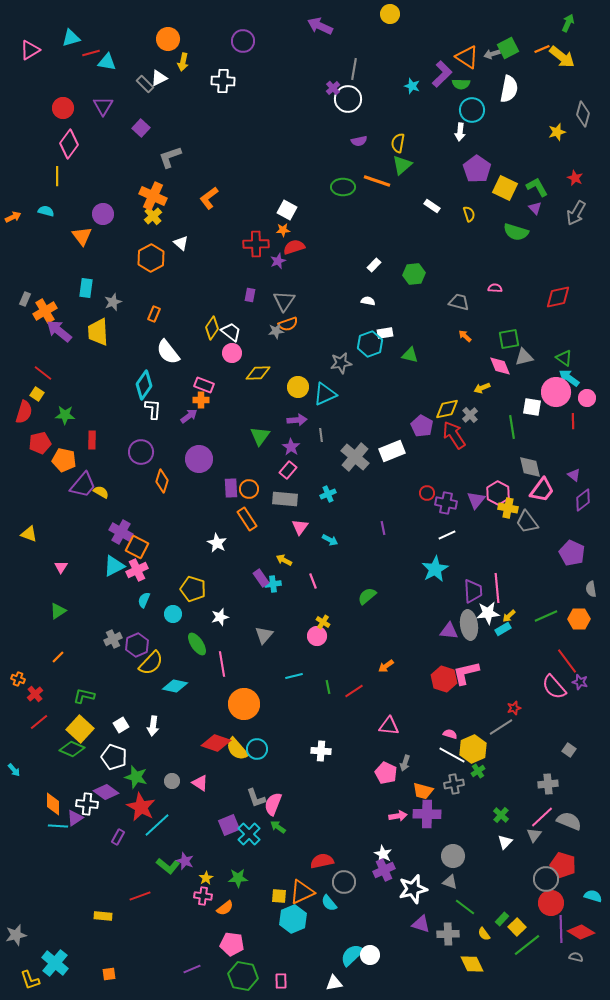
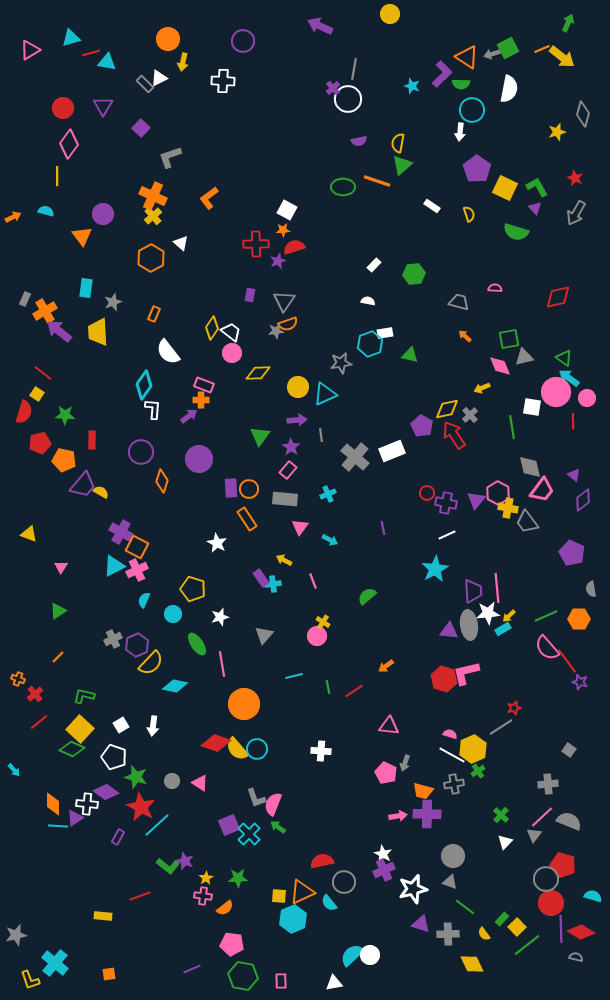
pink semicircle at (554, 687): moved 7 px left, 39 px up
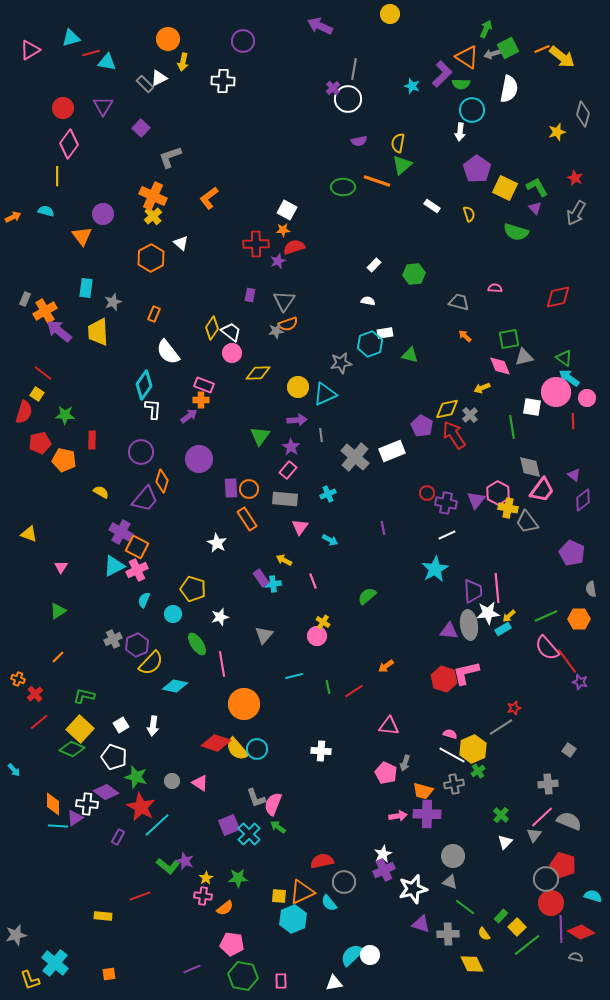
green arrow at (568, 23): moved 82 px left, 6 px down
purple trapezoid at (83, 485): moved 62 px right, 14 px down
white star at (383, 854): rotated 18 degrees clockwise
green rectangle at (502, 919): moved 1 px left, 3 px up
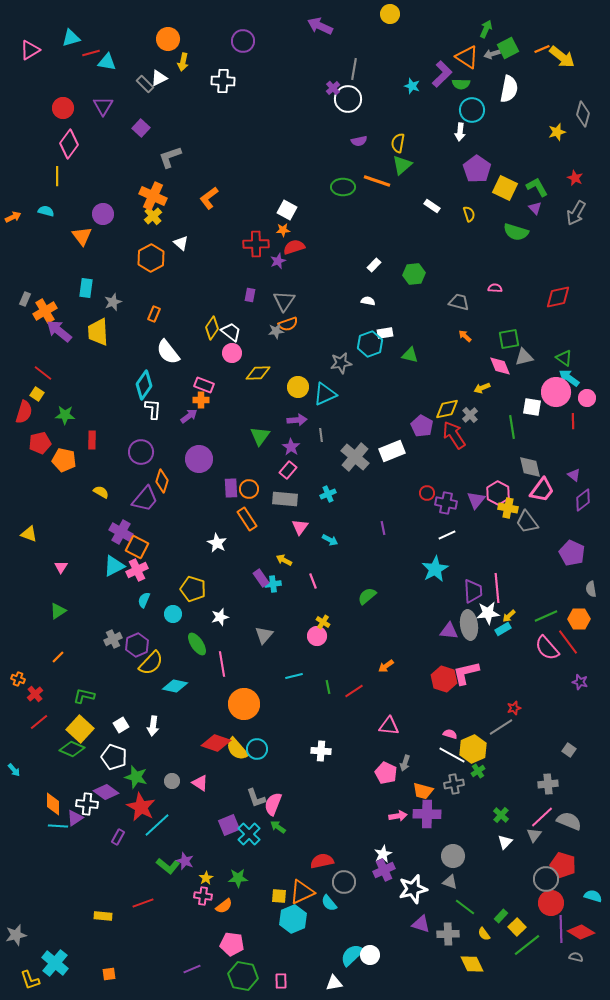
red line at (567, 661): moved 1 px right, 19 px up
red line at (140, 896): moved 3 px right, 7 px down
orange semicircle at (225, 908): moved 1 px left, 2 px up
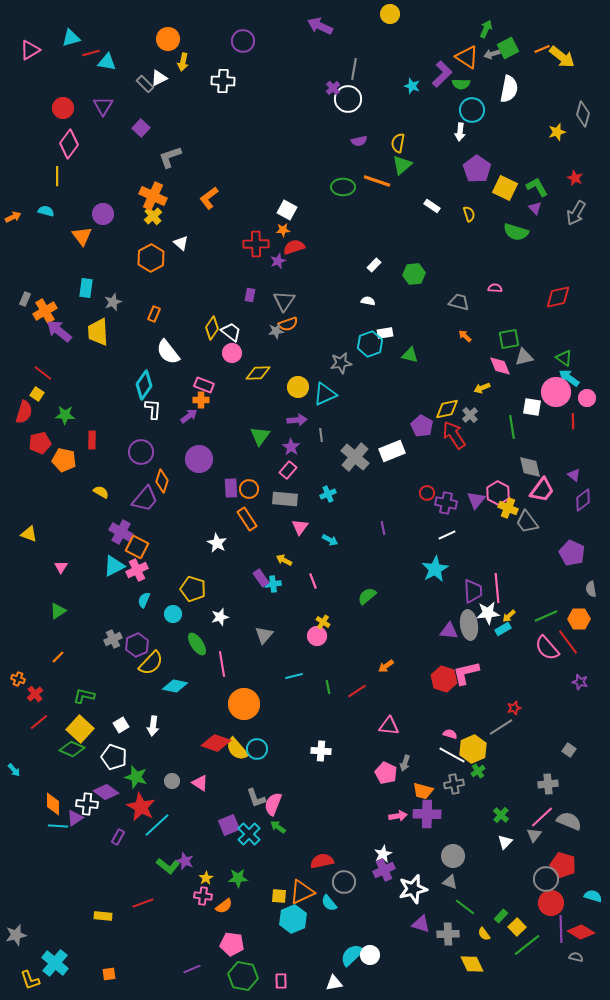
yellow cross at (508, 508): rotated 12 degrees clockwise
red line at (354, 691): moved 3 px right
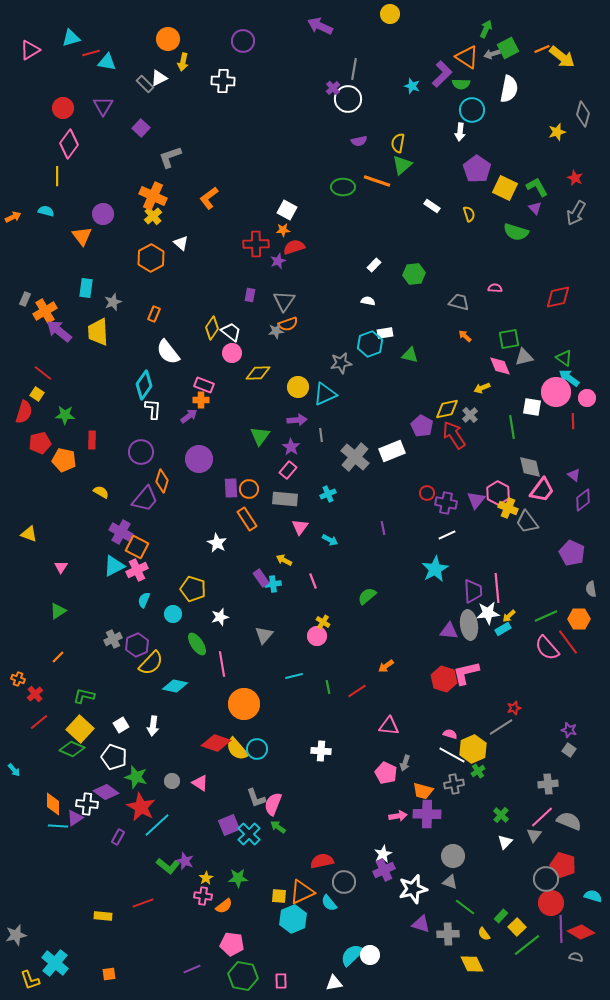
purple star at (580, 682): moved 11 px left, 48 px down
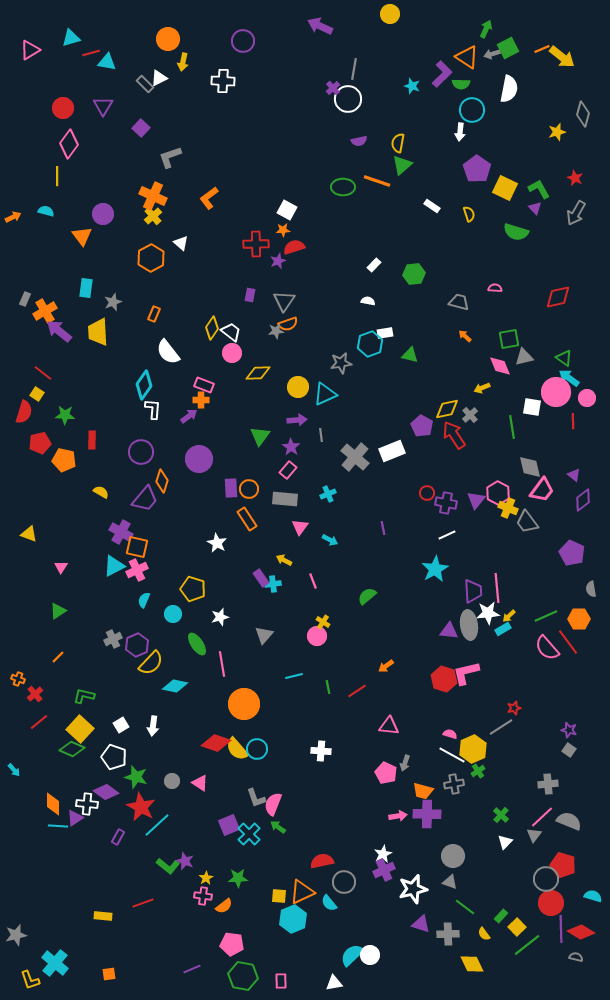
green L-shape at (537, 187): moved 2 px right, 2 px down
orange square at (137, 547): rotated 15 degrees counterclockwise
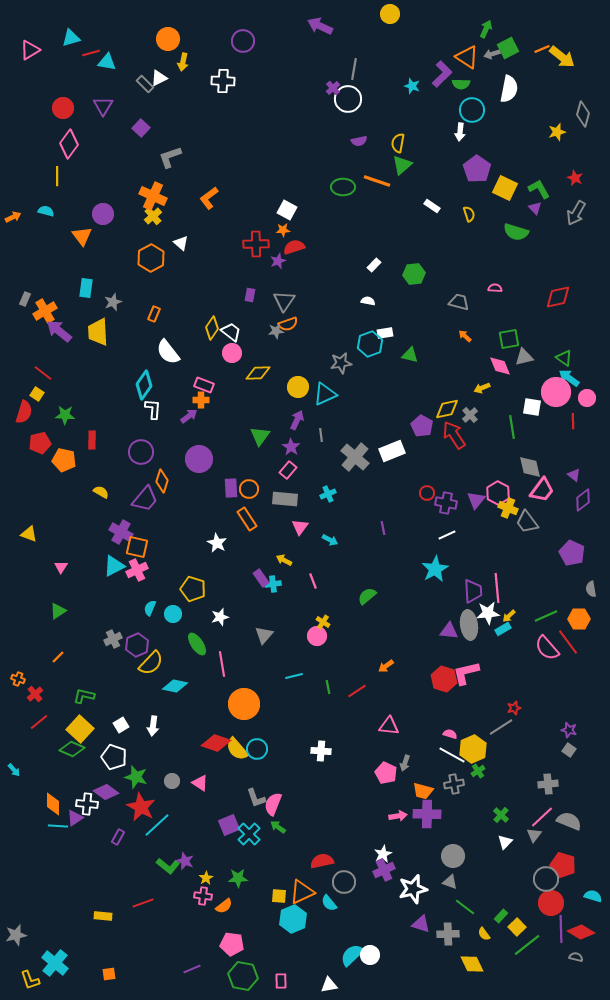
purple arrow at (297, 420): rotated 60 degrees counterclockwise
cyan semicircle at (144, 600): moved 6 px right, 8 px down
white triangle at (334, 983): moved 5 px left, 2 px down
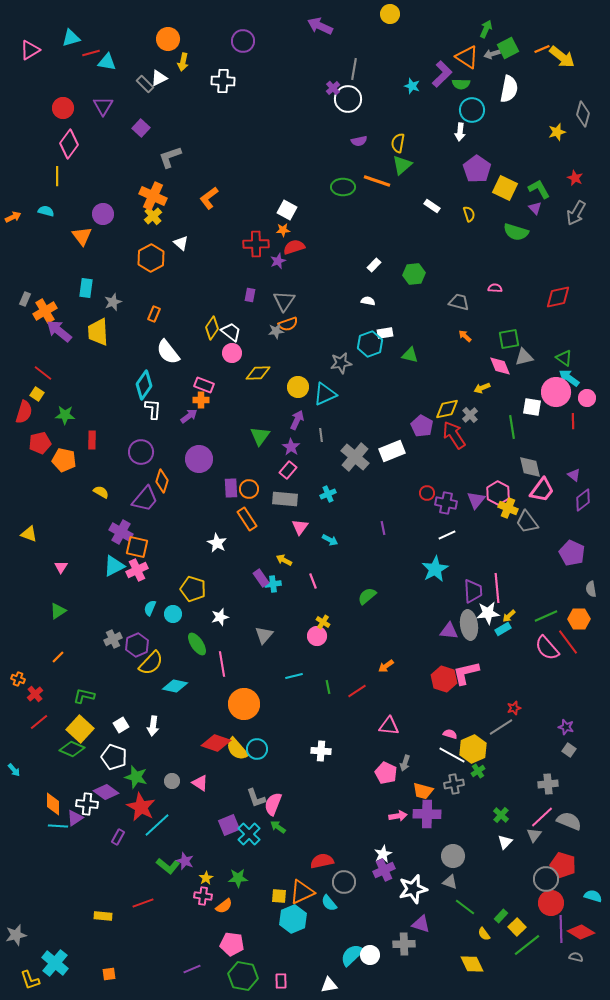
purple star at (569, 730): moved 3 px left, 3 px up
gray cross at (448, 934): moved 44 px left, 10 px down
